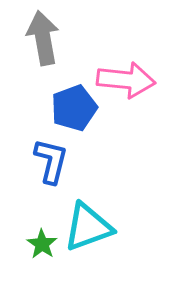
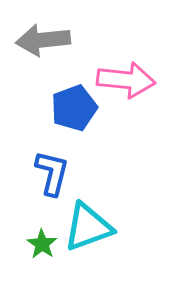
gray arrow: moved 2 px down; rotated 86 degrees counterclockwise
blue L-shape: moved 1 px right, 12 px down
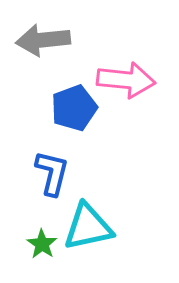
cyan triangle: rotated 8 degrees clockwise
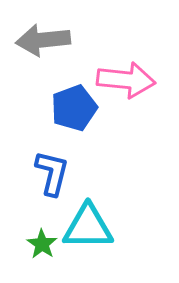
cyan triangle: rotated 12 degrees clockwise
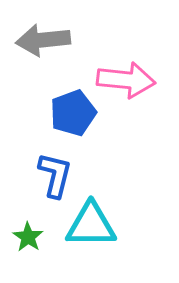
blue pentagon: moved 1 px left, 5 px down
blue L-shape: moved 3 px right, 2 px down
cyan triangle: moved 3 px right, 2 px up
green star: moved 14 px left, 7 px up
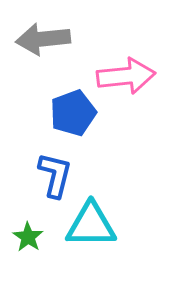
gray arrow: moved 1 px up
pink arrow: moved 4 px up; rotated 12 degrees counterclockwise
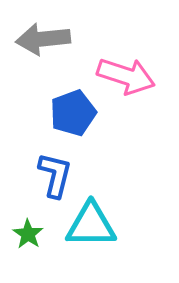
pink arrow: rotated 24 degrees clockwise
green star: moved 3 px up
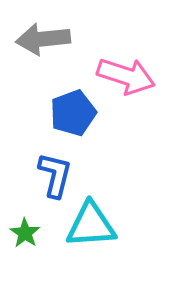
cyan triangle: rotated 4 degrees counterclockwise
green star: moved 3 px left, 1 px up
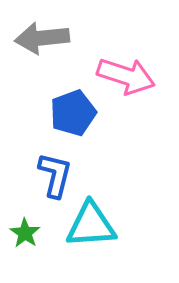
gray arrow: moved 1 px left, 1 px up
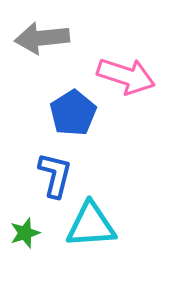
blue pentagon: rotated 12 degrees counterclockwise
green star: rotated 20 degrees clockwise
